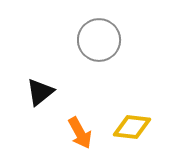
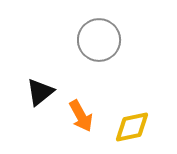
yellow diamond: rotated 18 degrees counterclockwise
orange arrow: moved 1 px right, 17 px up
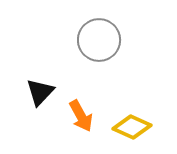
black triangle: rotated 8 degrees counterclockwise
yellow diamond: rotated 36 degrees clockwise
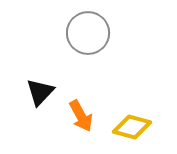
gray circle: moved 11 px left, 7 px up
yellow diamond: rotated 9 degrees counterclockwise
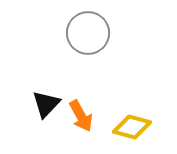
black triangle: moved 6 px right, 12 px down
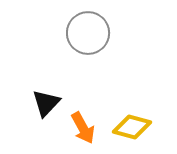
black triangle: moved 1 px up
orange arrow: moved 2 px right, 12 px down
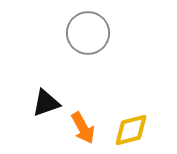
black triangle: rotated 28 degrees clockwise
yellow diamond: moved 1 px left, 3 px down; rotated 30 degrees counterclockwise
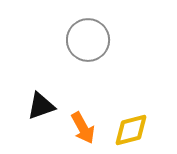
gray circle: moved 7 px down
black triangle: moved 5 px left, 3 px down
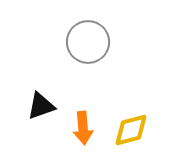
gray circle: moved 2 px down
orange arrow: rotated 24 degrees clockwise
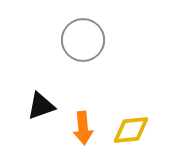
gray circle: moved 5 px left, 2 px up
yellow diamond: rotated 9 degrees clockwise
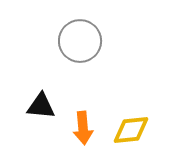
gray circle: moved 3 px left, 1 px down
black triangle: rotated 24 degrees clockwise
